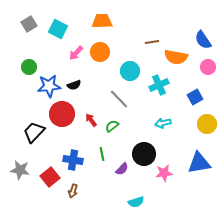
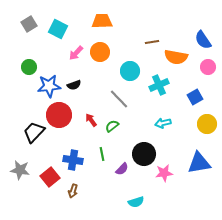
red circle: moved 3 px left, 1 px down
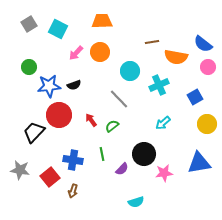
blue semicircle: moved 4 px down; rotated 18 degrees counterclockwise
cyan arrow: rotated 28 degrees counterclockwise
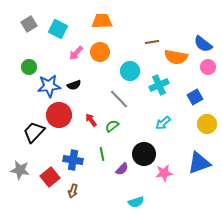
blue triangle: rotated 10 degrees counterclockwise
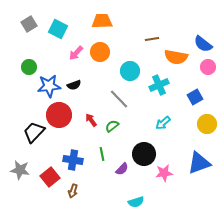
brown line: moved 3 px up
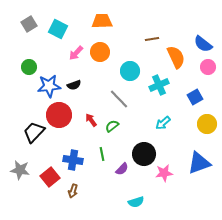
orange semicircle: rotated 125 degrees counterclockwise
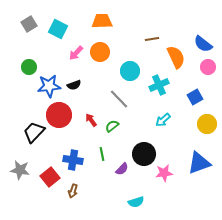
cyan arrow: moved 3 px up
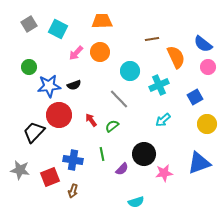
red square: rotated 18 degrees clockwise
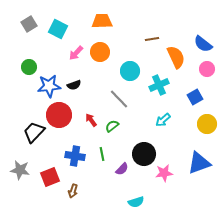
pink circle: moved 1 px left, 2 px down
blue cross: moved 2 px right, 4 px up
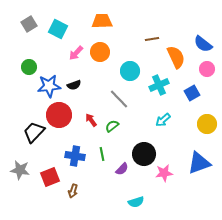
blue square: moved 3 px left, 4 px up
